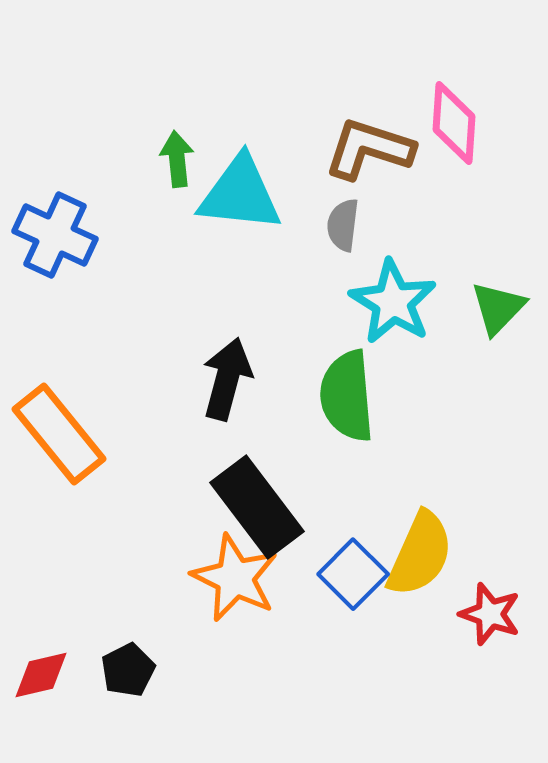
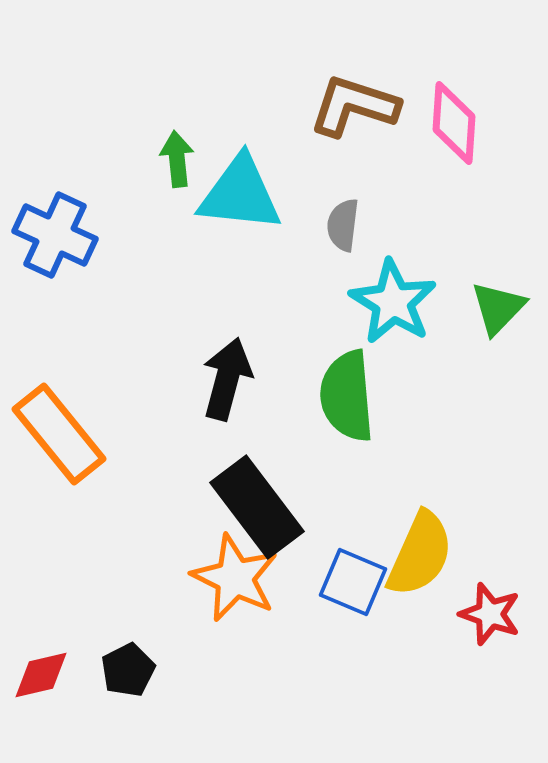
brown L-shape: moved 15 px left, 43 px up
blue square: moved 8 px down; rotated 22 degrees counterclockwise
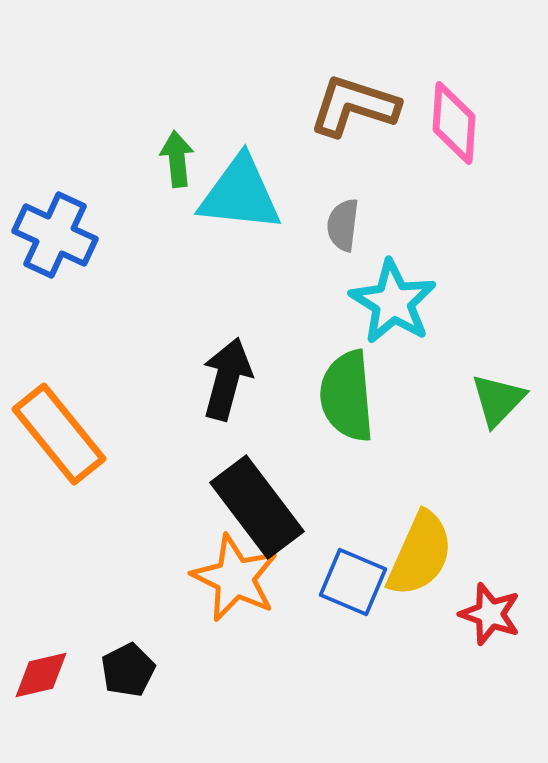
green triangle: moved 92 px down
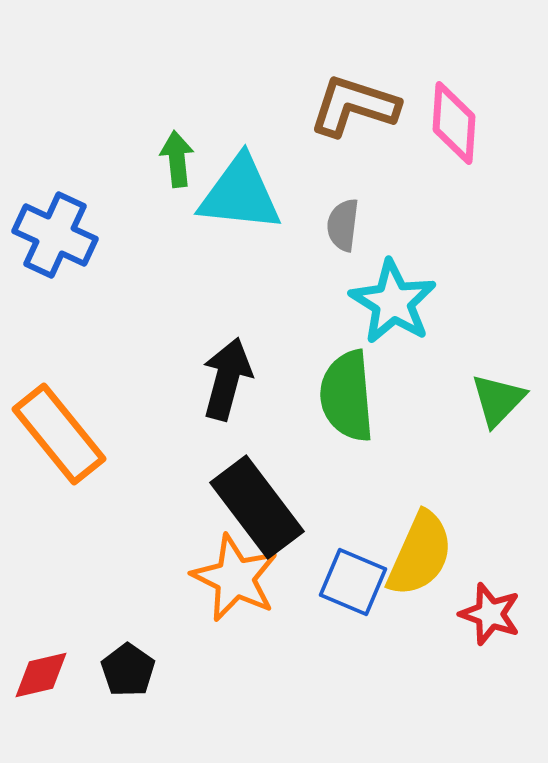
black pentagon: rotated 10 degrees counterclockwise
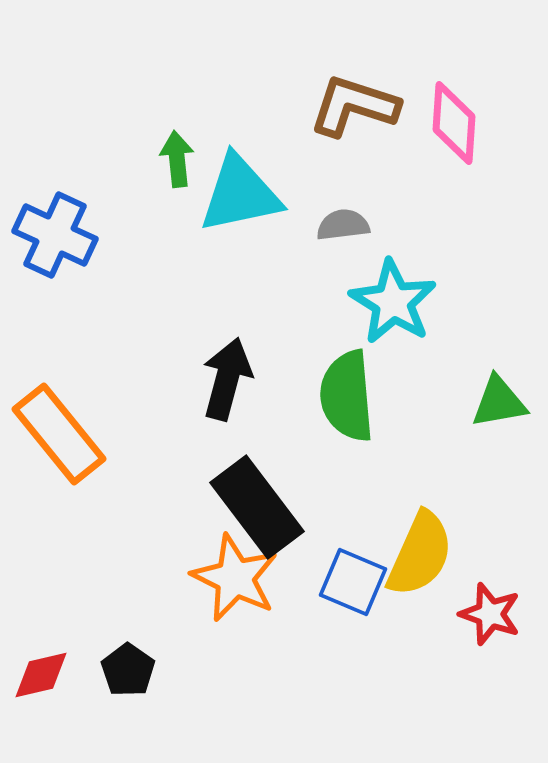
cyan triangle: rotated 18 degrees counterclockwise
gray semicircle: rotated 76 degrees clockwise
green triangle: moved 1 px right, 2 px down; rotated 36 degrees clockwise
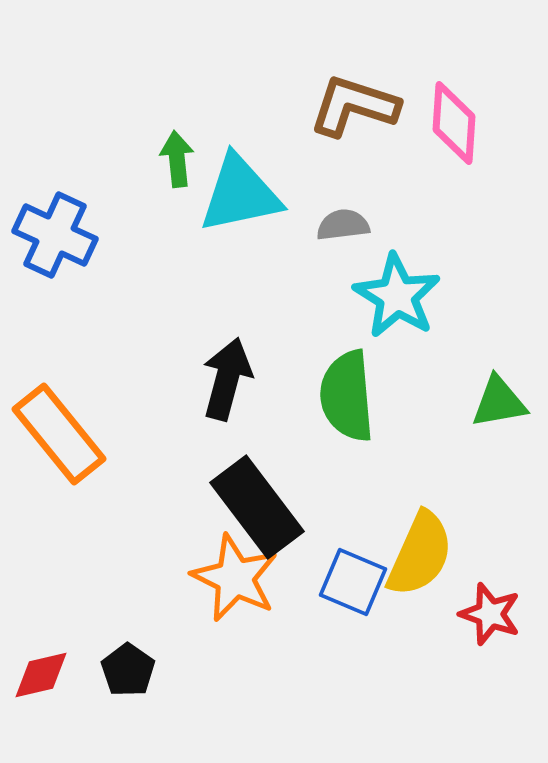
cyan star: moved 4 px right, 6 px up
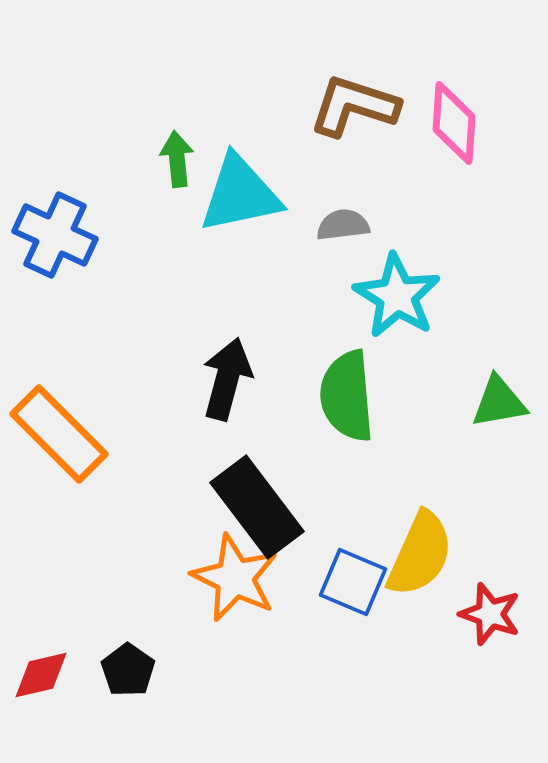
orange rectangle: rotated 6 degrees counterclockwise
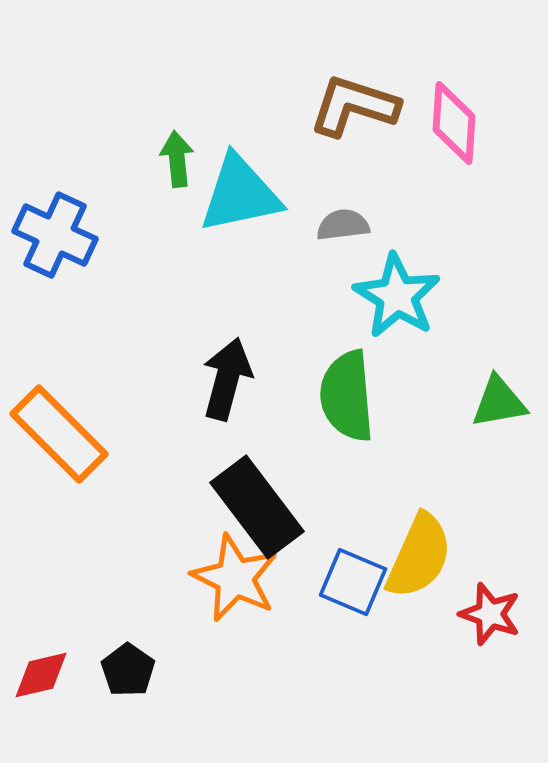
yellow semicircle: moved 1 px left, 2 px down
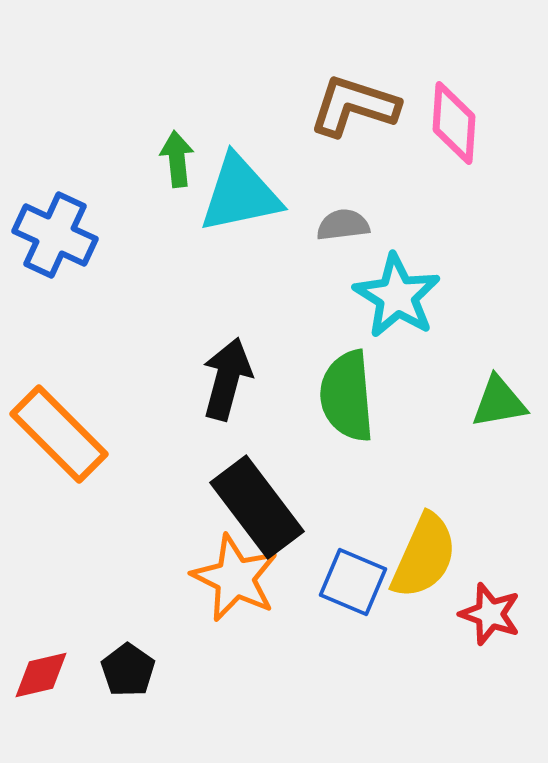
yellow semicircle: moved 5 px right
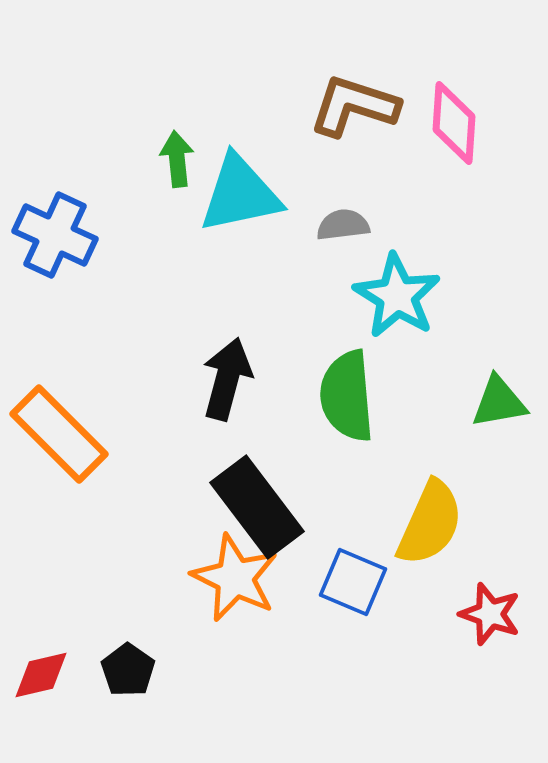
yellow semicircle: moved 6 px right, 33 px up
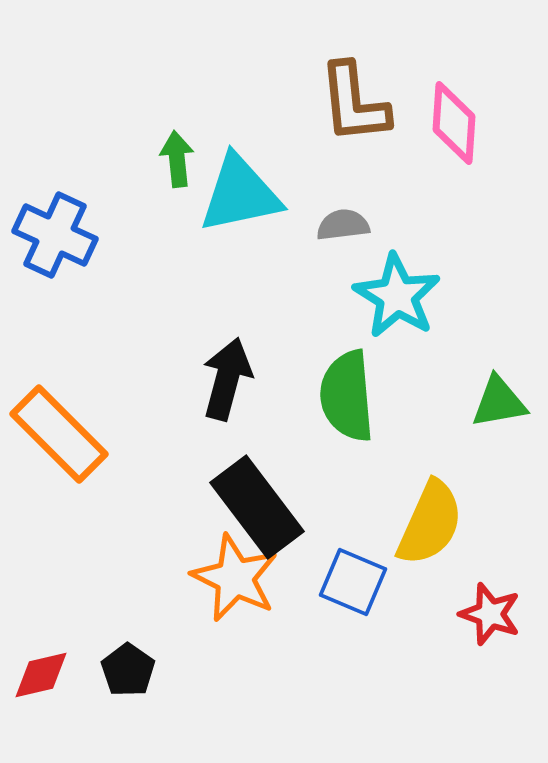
brown L-shape: moved 3 px up; rotated 114 degrees counterclockwise
